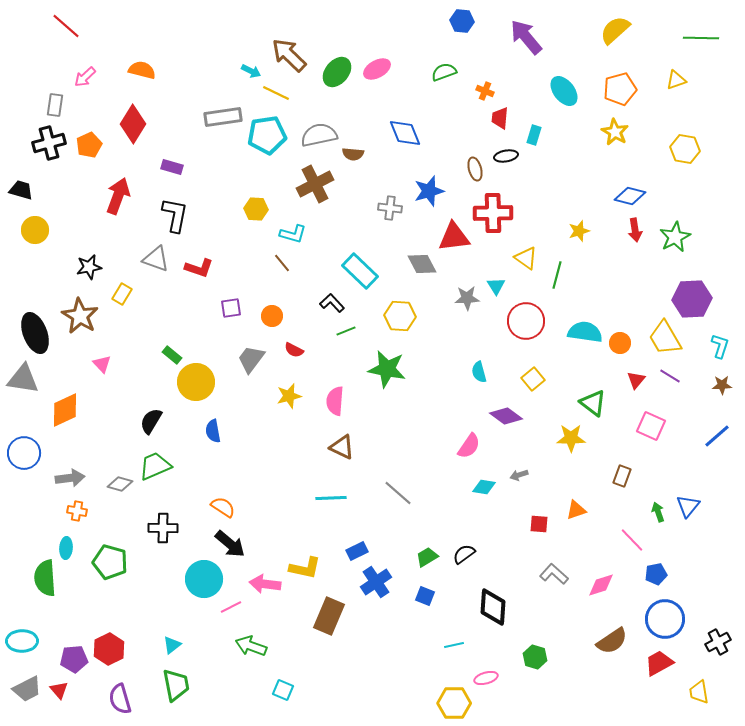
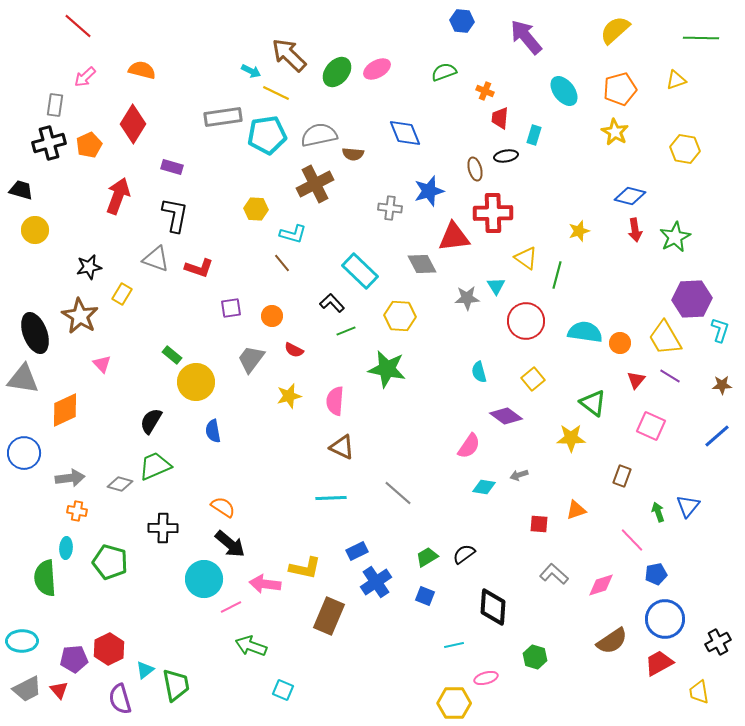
red line at (66, 26): moved 12 px right
cyan L-shape at (720, 346): moved 16 px up
cyan triangle at (172, 645): moved 27 px left, 25 px down
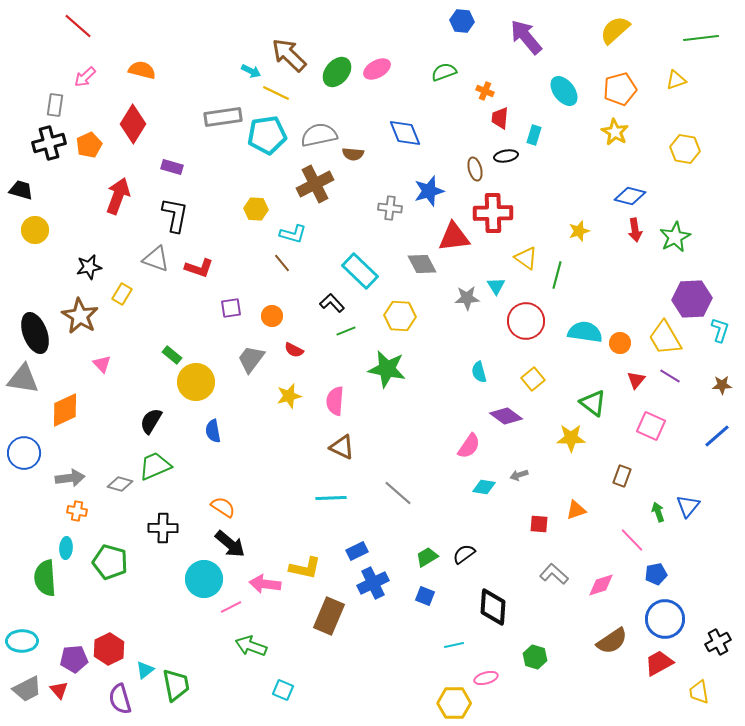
green line at (701, 38): rotated 8 degrees counterclockwise
blue cross at (376, 582): moved 3 px left, 1 px down; rotated 8 degrees clockwise
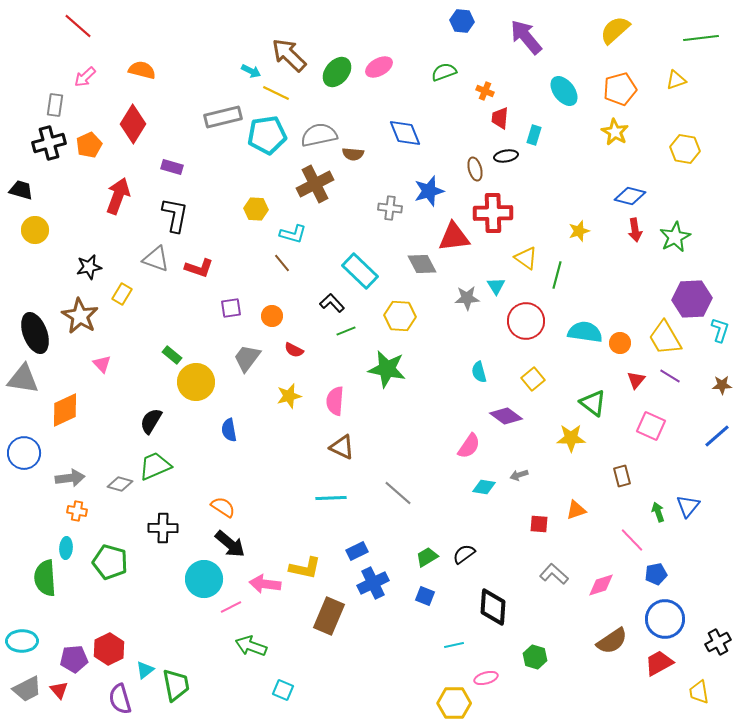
pink ellipse at (377, 69): moved 2 px right, 2 px up
gray rectangle at (223, 117): rotated 6 degrees counterclockwise
gray trapezoid at (251, 359): moved 4 px left, 1 px up
blue semicircle at (213, 431): moved 16 px right, 1 px up
brown rectangle at (622, 476): rotated 35 degrees counterclockwise
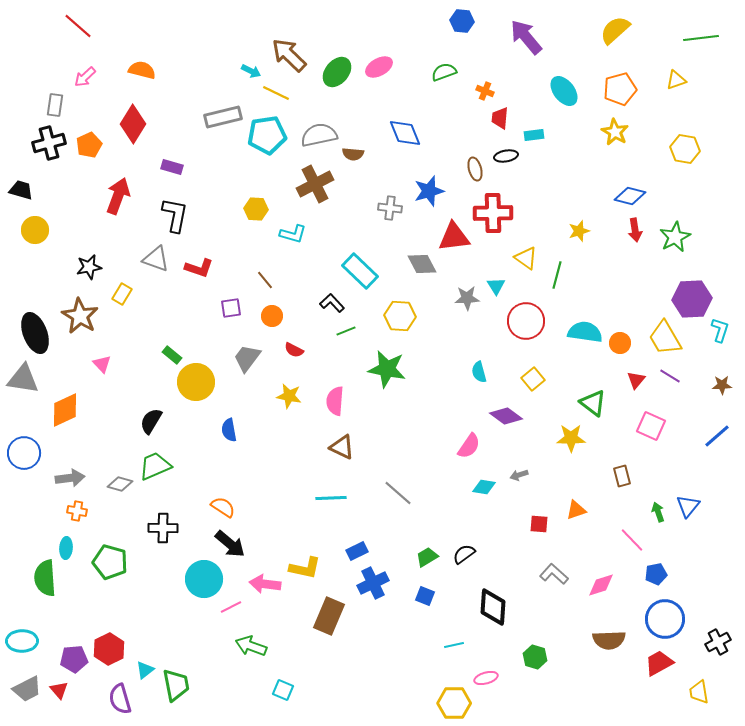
cyan rectangle at (534, 135): rotated 66 degrees clockwise
brown line at (282, 263): moved 17 px left, 17 px down
yellow star at (289, 396): rotated 25 degrees clockwise
brown semicircle at (612, 641): moved 3 px left, 1 px up; rotated 32 degrees clockwise
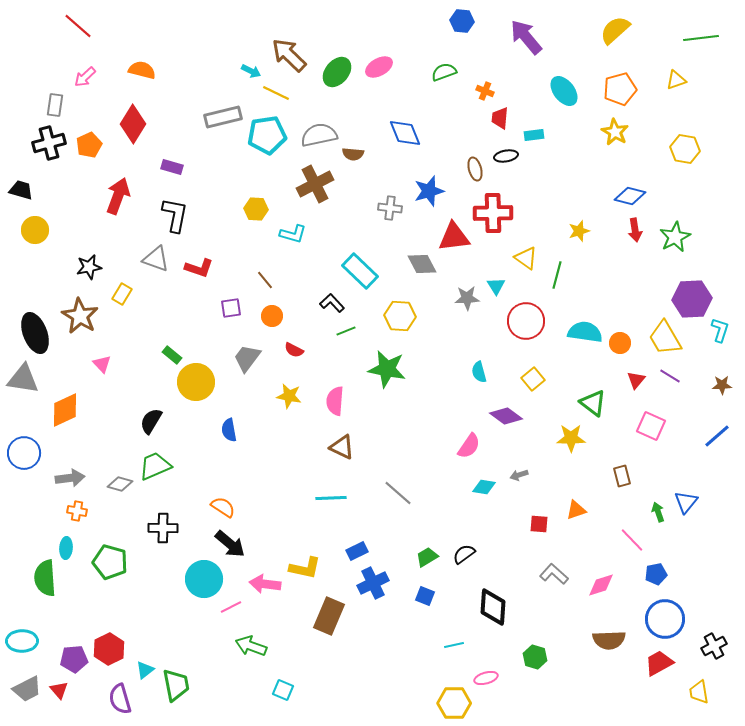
blue triangle at (688, 506): moved 2 px left, 4 px up
black cross at (718, 642): moved 4 px left, 4 px down
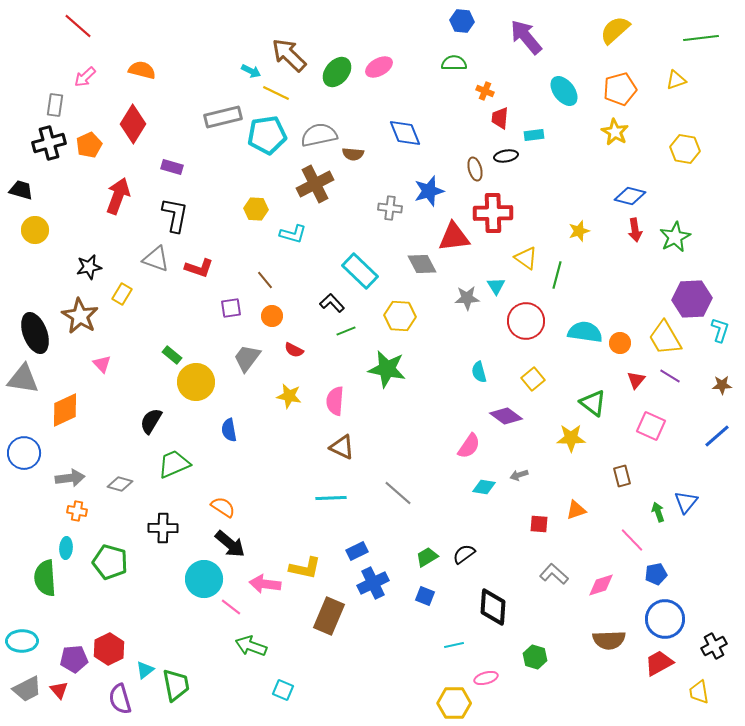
green semicircle at (444, 72): moved 10 px right, 9 px up; rotated 20 degrees clockwise
green trapezoid at (155, 466): moved 19 px right, 2 px up
pink line at (231, 607): rotated 65 degrees clockwise
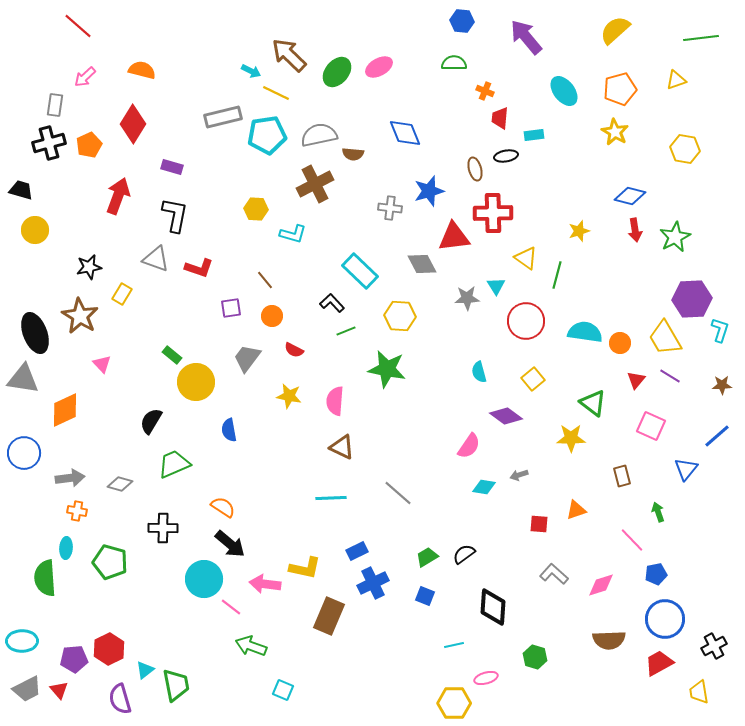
blue triangle at (686, 502): moved 33 px up
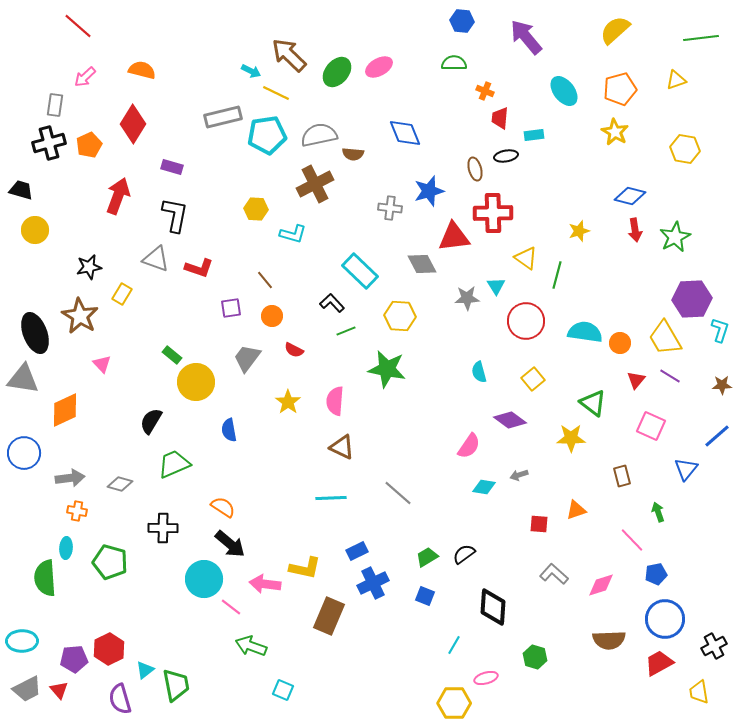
yellow star at (289, 396): moved 1 px left, 6 px down; rotated 25 degrees clockwise
purple diamond at (506, 416): moved 4 px right, 4 px down
cyan line at (454, 645): rotated 48 degrees counterclockwise
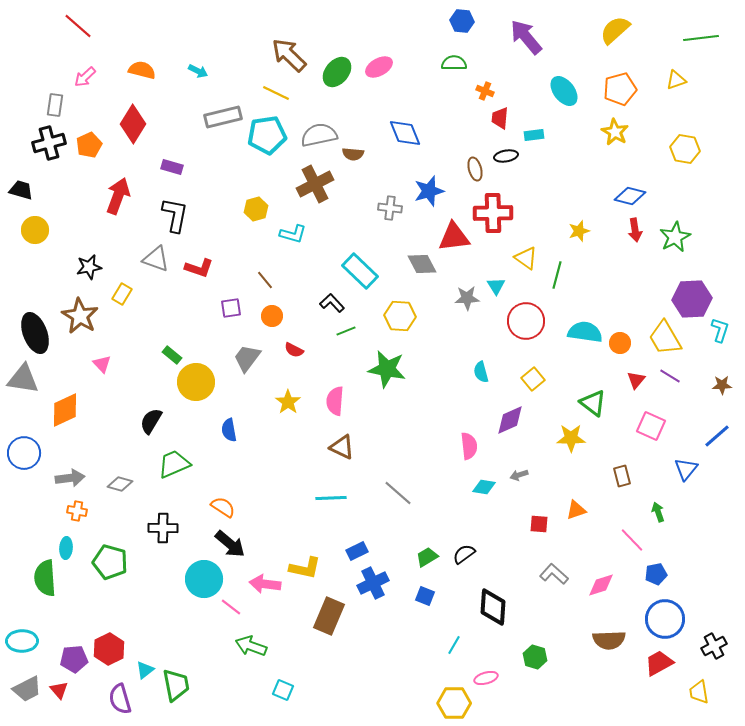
cyan arrow at (251, 71): moved 53 px left
yellow hexagon at (256, 209): rotated 20 degrees counterclockwise
cyan semicircle at (479, 372): moved 2 px right
purple diamond at (510, 420): rotated 60 degrees counterclockwise
pink semicircle at (469, 446): rotated 40 degrees counterclockwise
